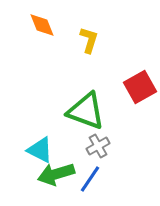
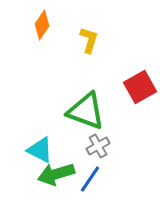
orange diamond: rotated 56 degrees clockwise
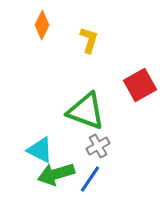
orange diamond: rotated 8 degrees counterclockwise
red square: moved 2 px up
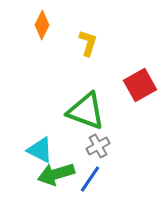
yellow L-shape: moved 1 px left, 3 px down
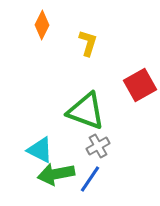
green arrow: rotated 6 degrees clockwise
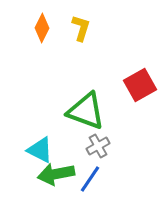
orange diamond: moved 3 px down
yellow L-shape: moved 7 px left, 15 px up
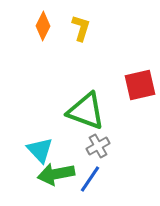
orange diamond: moved 1 px right, 2 px up
red square: rotated 16 degrees clockwise
cyan triangle: rotated 20 degrees clockwise
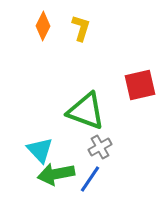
gray cross: moved 2 px right, 1 px down
